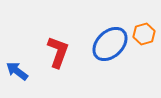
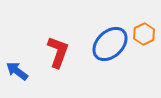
orange hexagon: rotated 10 degrees counterclockwise
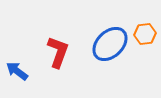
orange hexagon: moved 1 px right; rotated 20 degrees clockwise
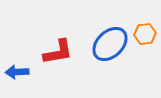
red L-shape: rotated 60 degrees clockwise
blue arrow: moved 1 px down; rotated 40 degrees counterclockwise
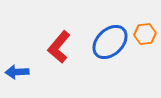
blue ellipse: moved 2 px up
red L-shape: moved 1 px right, 5 px up; rotated 140 degrees clockwise
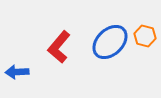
orange hexagon: moved 2 px down; rotated 20 degrees clockwise
